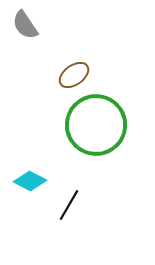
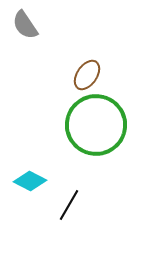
brown ellipse: moved 13 px right; rotated 20 degrees counterclockwise
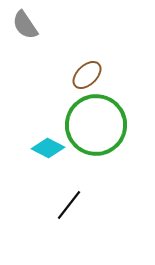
brown ellipse: rotated 12 degrees clockwise
cyan diamond: moved 18 px right, 33 px up
black line: rotated 8 degrees clockwise
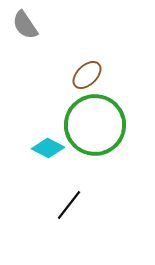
green circle: moved 1 px left
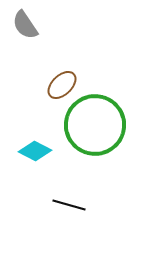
brown ellipse: moved 25 px left, 10 px down
cyan diamond: moved 13 px left, 3 px down
black line: rotated 68 degrees clockwise
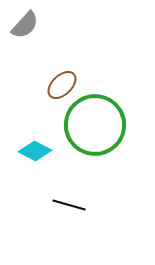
gray semicircle: rotated 104 degrees counterclockwise
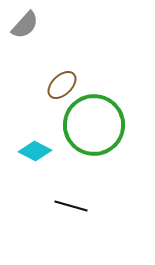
green circle: moved 1 px left
black line: moved 2 px right, 1 px down
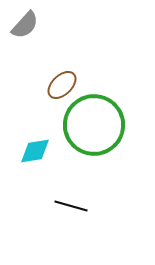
cyan diamond: rotated 36 degrees counterclockwise
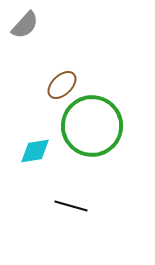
green circle: moved 2 px left, 1 px down
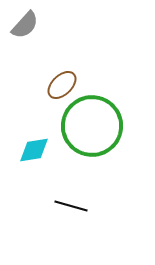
cyan diamond: moved 1 px left, 1 px up
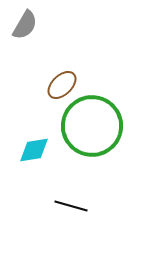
gray semicircle: rotated 12 degrees counterclockwise
